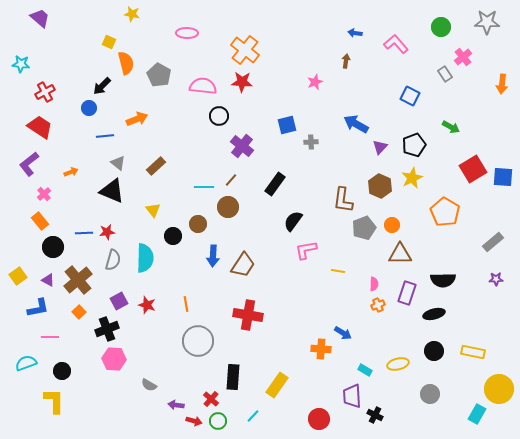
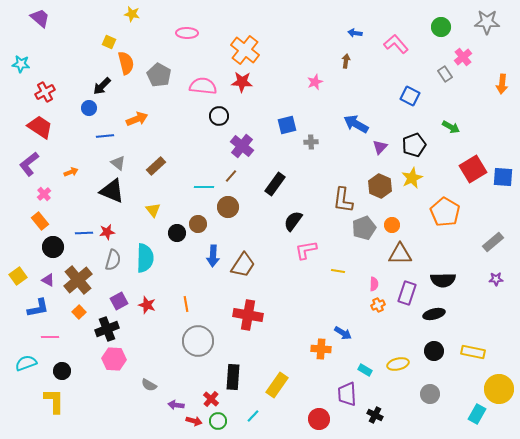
brown line at (231, 180): moved 4 px up
black circle at (173, 236): moved 4 px right, 3 px up
purple trapezoid at (352, 396): moved 5 px left, 2 px up
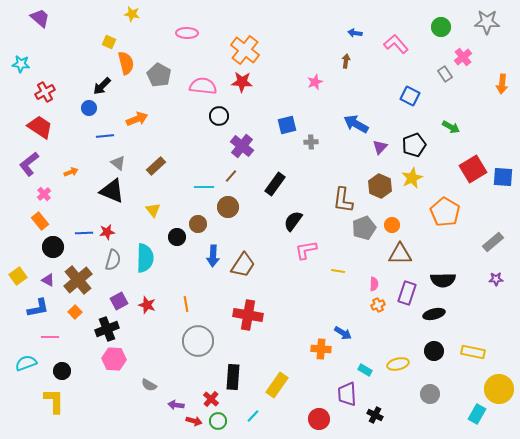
black circle at (177, 233): moved 4 px down
orange square at (79, 312): moved 4 px left
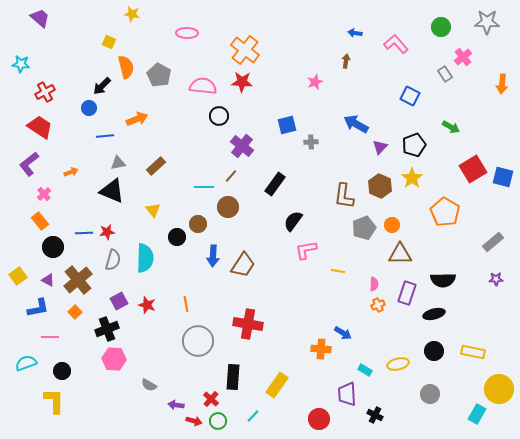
orange semicircle at (126, 63): moved 4 px down
gray triangle at (118, 163): rotated 49 degrees counterclockwise
blue square at (503, 177): rotated 10 degrees clockwise
yellow star at (412, 178): rotated 10 degrees counterclockwise
brown L-shape at (343, 200): moved 1 px right, 4 px up
red cross at (248, 315): moved 9 px down
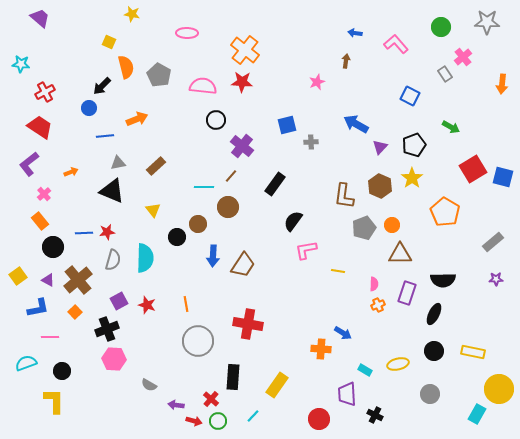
pink star at (315, 82): moved 2 px right
black circle at (219, 116): moved 3 px left, 4 px down
black ellipse at (434, 314): rotated 50 degrees counterclockwise
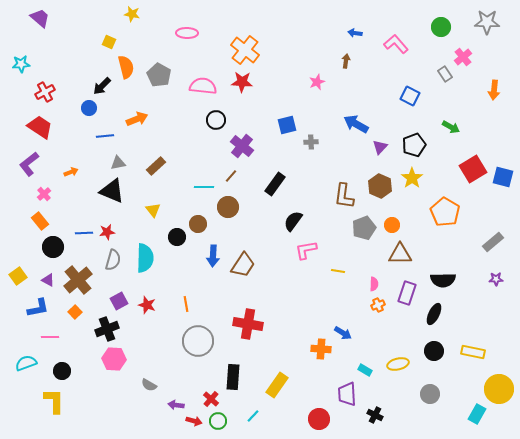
cyan star at (21, 64): rotated 12 degrees counterclockwise
orange arrow at (502, 84): moved 8 px left, 6 px down
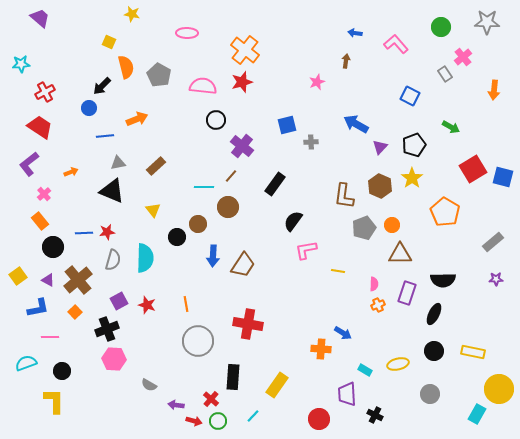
red star at (242, 82): rotated 20 degrees counterclockwise
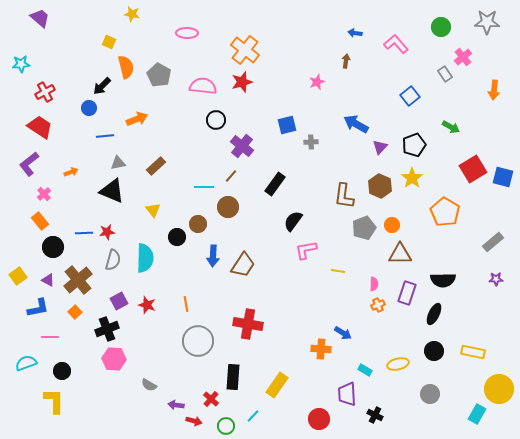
blue square at (410, 96): rotated 24 degrees clockwise
green circle at (218, 421): moved 8 px right, 5 px down
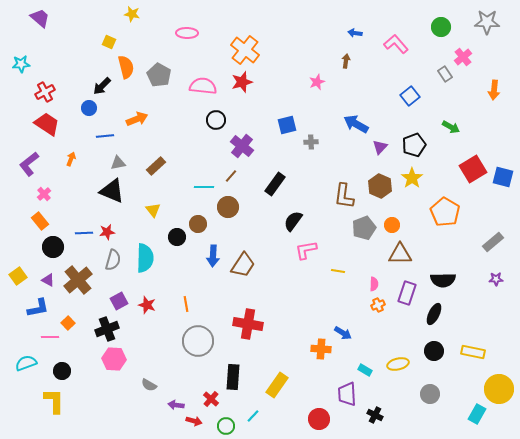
red trapezoid at (40, 127): moved 7 px right, 3 px up
orange arrow at (71, 172): moved 13 px up; rotated 48 degrees counterclockwise
orange square at (75, 312): moved 7 px left, 11 px down
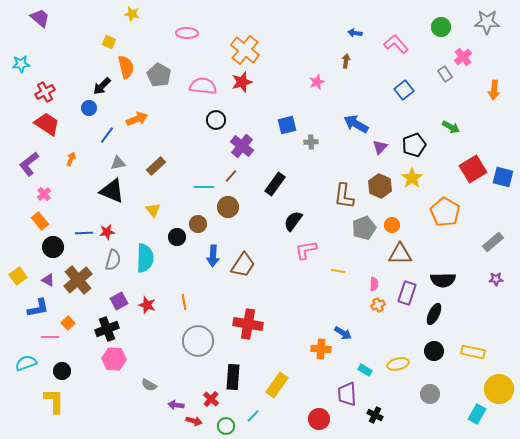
blue square at (410, 96): moved 6 px left, 6 px up
blue line at (105, 136): moved 2 px right, 1 px up; rotated 48 degrees counterclockwise
orange line at (186, 304): moved 2 px left, 2 px up
